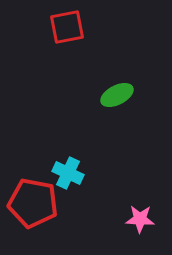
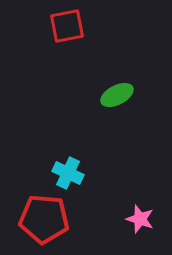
red square: moved 1 px up
red pentagon: moved 11 px right, 16 px down; rotated 6 degrees counterclockwise
pink star: rotated 16 degrees clockwise
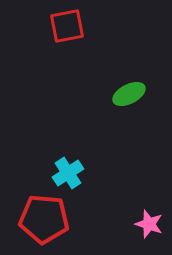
green ellipse: moved 12 px right, 1 px up
cyan cross: rotated 32 degrees clockwise
pink star: moved 9 px right, 5 px down
